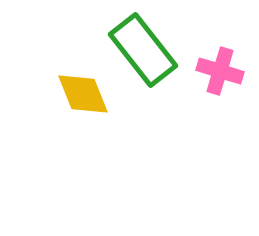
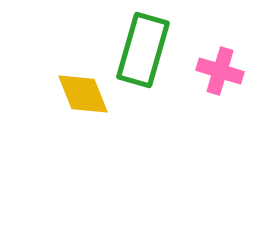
green rectangle: rotated 54 degrees clockwise
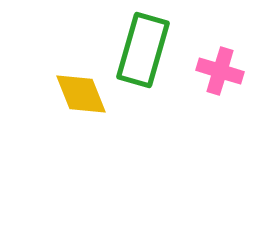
yellow diamond: moved 2 px left
